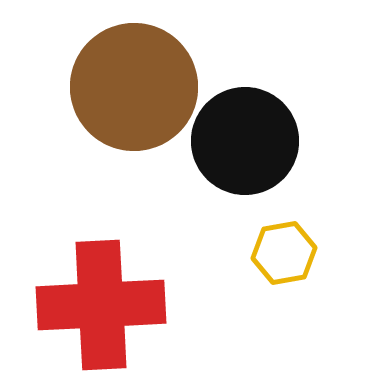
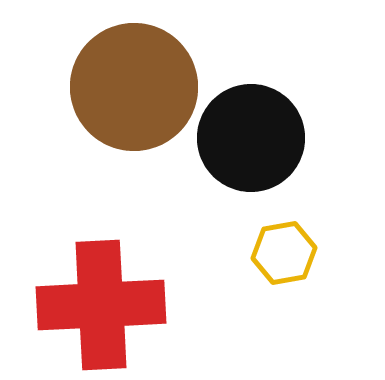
black circle: moved 6 px right, 3 px up
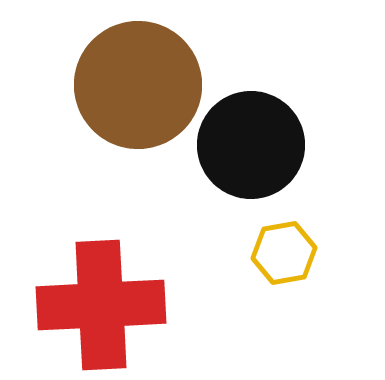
brown circle: moved 4 px right, 2 px up
black circle: moved 7 px down
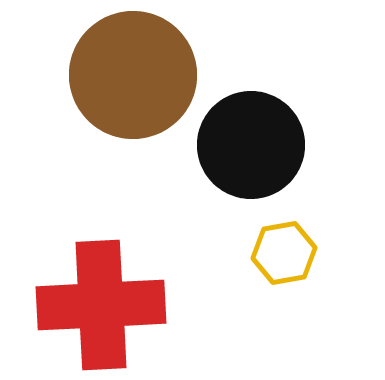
brown circle: moved 5 px left, 10 px up
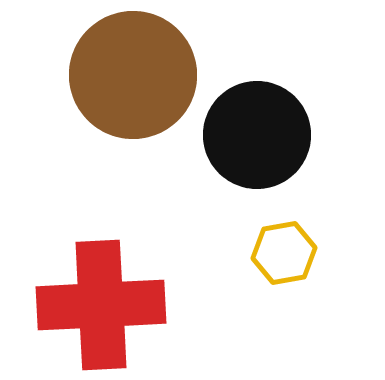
black circle: moved 6 px right, 10 px up
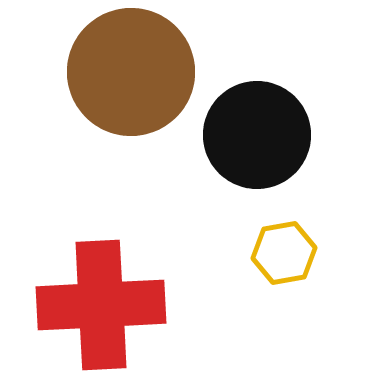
brown circle: moved 2 px left, 3 px up
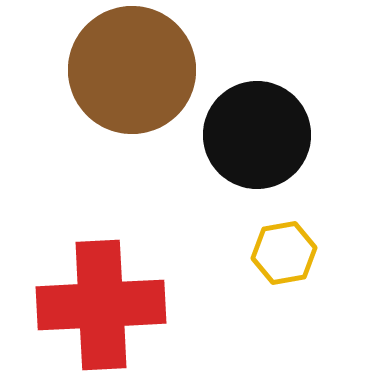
brown circle: moved 1 px right, 2 px up
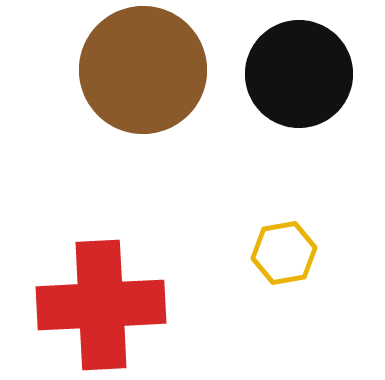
brown circle: moved 11 px right
black circle: moved 42 px right, 61 px up
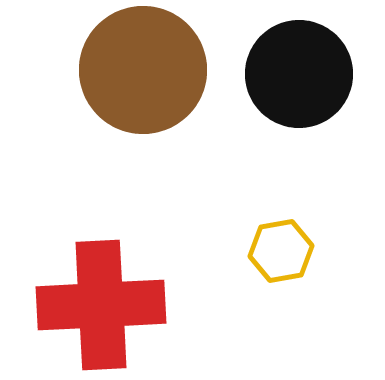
yellow hexagon: moved 3 px left, 2 px up
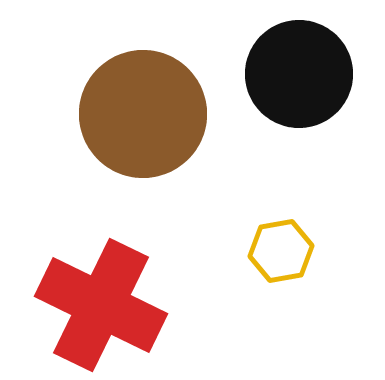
brown circle: moved 44 px down
red cross: rotated 29 degrees clockwise
